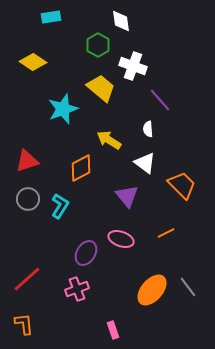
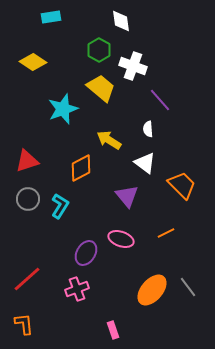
green hexagon: moved 1 px right, 5 px down
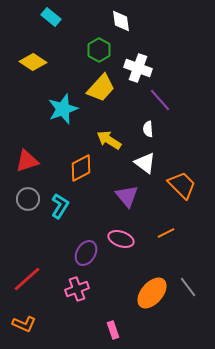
cyan rectangle: rotated 48 degrees clockwise
white cross: moved 5 px right, 2 px down
yellow trapezoid: rotated 92 degrees clockwise
orange ellipse: moved 3 px down
orange L-shape: rotated 120 degrees clockwise
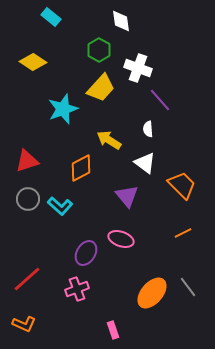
cyan L-shape: rotated 100 degrees clockwise
orange line: moved 17 px right
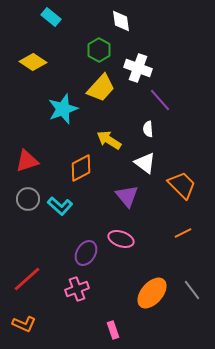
gray line: moved 4 px right, 3 px down
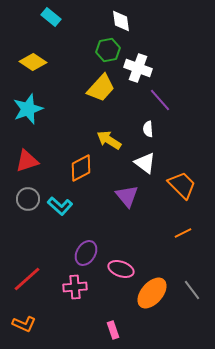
green hexagon: moved 9 px right; rotated 20 degrees clockwise
cyan star: moved 35 px left
pink ellipse: moved 30 px down
pink cross: moved 2 px left, 2 px up; rotated 15 degrees clockwise
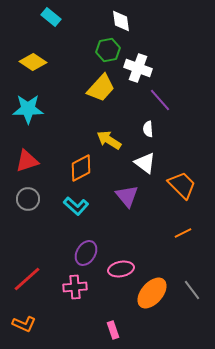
cyan star: rotated 20 degrees clockwise
cyan L-shape: moved 16 px right
pink ellipse: rotated 30 degrees counterclockwise
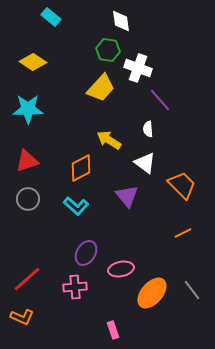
green hexagon: rotated 20 degrees clockwise
orange L-shape: moved 2 px left, 7 px up
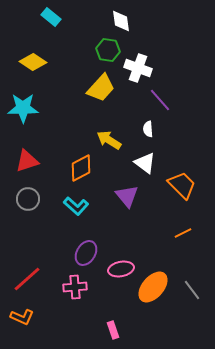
cyan star: moved 5 px left, 1 px up
orange ellipse: moved 1 px right, 6 px up
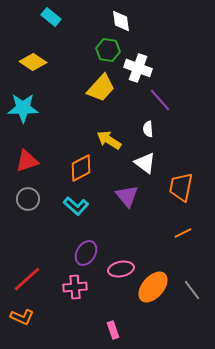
orange trapezoid: moved 1 px left, 2 px down; rotated 124 degrees counterclockwise
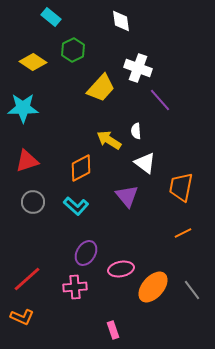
green hexagon: moved 35 px left; rotated 25 degrees clockwise
white semicircle: moved 12 px left, 2 px down
gray circle: moved 5 px right, 3 px down
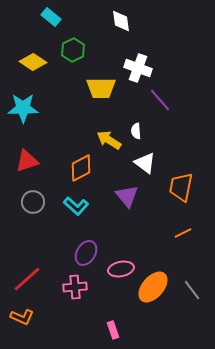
yellow trapezoid: rotated 48 degrees clockwise
